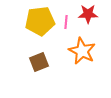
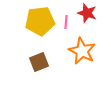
red star: moved 1 px left, 1 px up; rotated 18 degrees clockwise
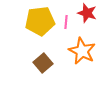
brown square: moved 4 px right, 1 px down; rotated 18 degrees counterclockwise
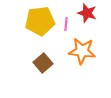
pink line: moved 2 px down
orange star: rotated 20 degrees counterclockwise
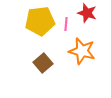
orange star: rotated 8 degrees clockwise
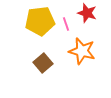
pink line: rotated 24 degrees counterclockwise
